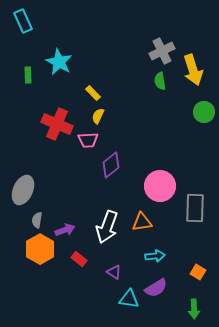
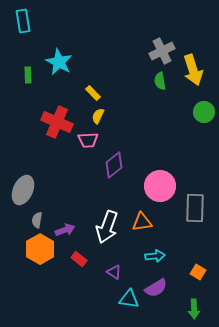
cyan rectangle: rotated 15 degrees clockwise
red cross: moved 2 px up
purple diamond: moved 3 px right
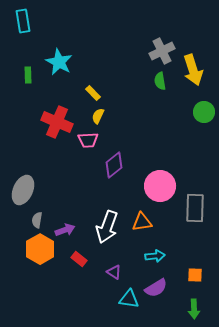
orange square: moved 3 px left, 3 px down; rotated 28 degrees counterclockwise
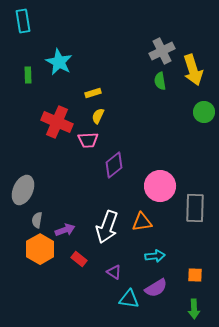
yellow rectangle: rotated 63 degrees counterclockwise
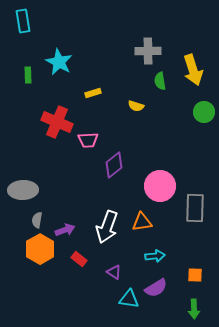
gray cross: moved 14 px left; rotated 25 degrees clockwise
yellow semicircle: moved 38 px right, 10 px up; rotated 98 degrees counterclockwise
gray ellipse: rotated 64 degrees clockwise
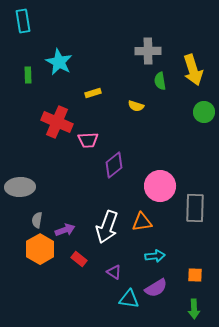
gray ellipse: moved 3 px left, 3 px up
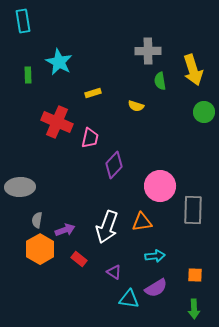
pink trapezoid: moved 2 px right, 2 px up; rotated 75 degrees counterclockwise
purple diamond: rotated 8 degrees counterclockwise
gray rectangle: moved 2 px left, 2 px down
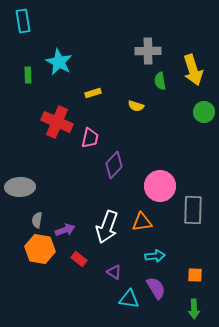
orange hexagon: rotated 20 degrees counterclockwise
purple semicircle: rotated 90 degrees counterclockwise
